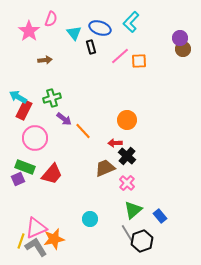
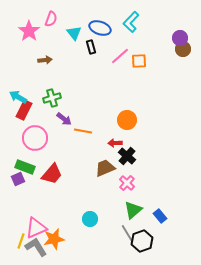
orange line: rotated 36 degrees counterclockwise
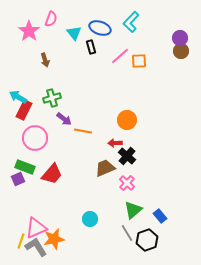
brown circle: moved 2 px left, 2 px down
brown arrow: rotated 80 degrees clockwise
black hexagon: moved 5 px right, 1 px up
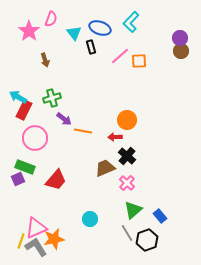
red arrow: moved 6 px up
red trapezoid: moved 4 px right, 6 px down
